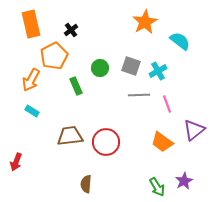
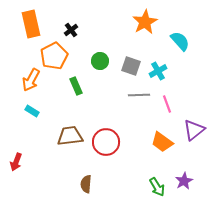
cyan semicircle: rotated 10 degrees clockwise
green circle: moved 7 px up
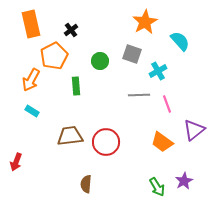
gray square: moved 1 px right, 12 px up
green rectangle: rotated 18 degrees clockwise
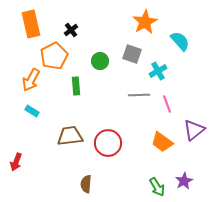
red circle: moved 2 px right, 1 px down
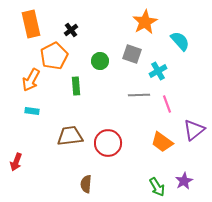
cyan rectangle: rotated 24 degrees counterclockwise
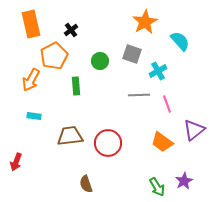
cyan rectangle: moved 2 px right, 5 px down
brown semicircle: rotated 24 degrees counterclockwise
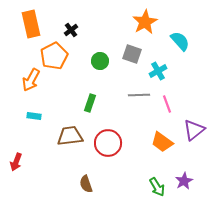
green rectangle: moved 14 px right, 17 px down; rotated 24 degrees clockwise
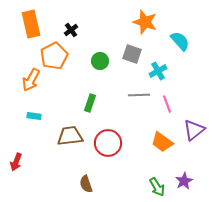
orange star: rotated 25 degrees counterclockwise
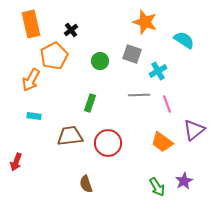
cyan semicircle: moved 4 px right, 1 px up; rotated 15 degrees counterclockwise
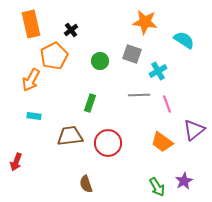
orange star: rotated 10 degrees counterclockwise
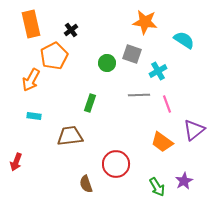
green circle: moved 7 px right, 2 px down
red circle: moved 8 px right, 21 px down
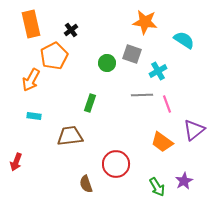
gray line: moved 3 px right
